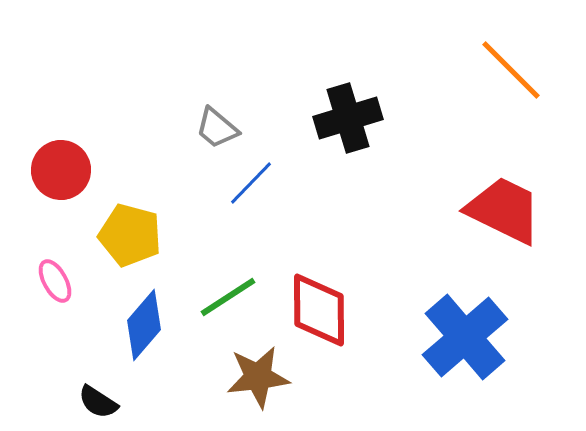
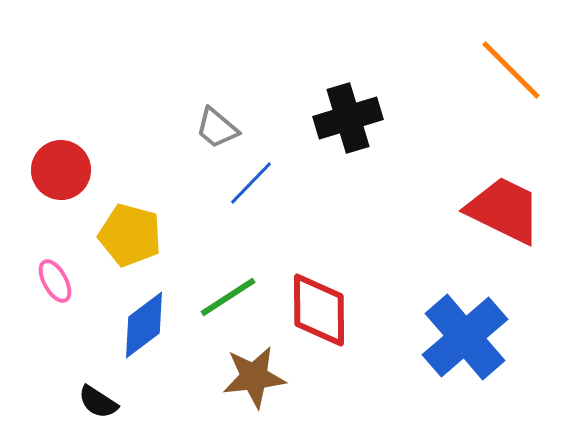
blue diamond: rotated 12 degrees clockwise
brown star: moved 4 px left
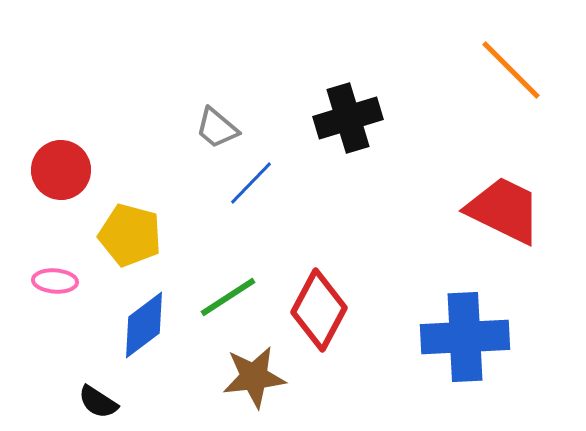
pink ellipse: rotated 57 degrees counterclockwise
red diamond: rotated 28 degrees clockwise
blue cross: rotated 38 degrees clockwise
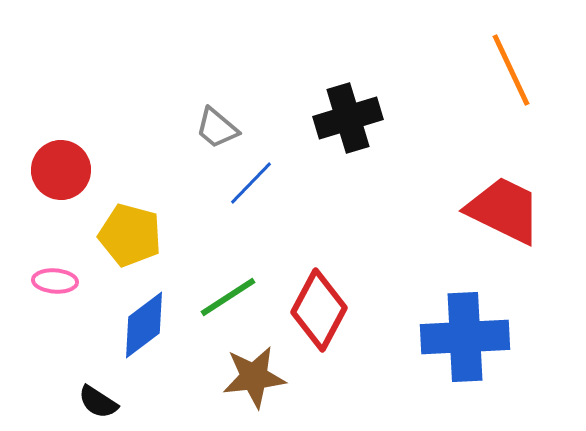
orange line: rotated 20 degrees clockwise
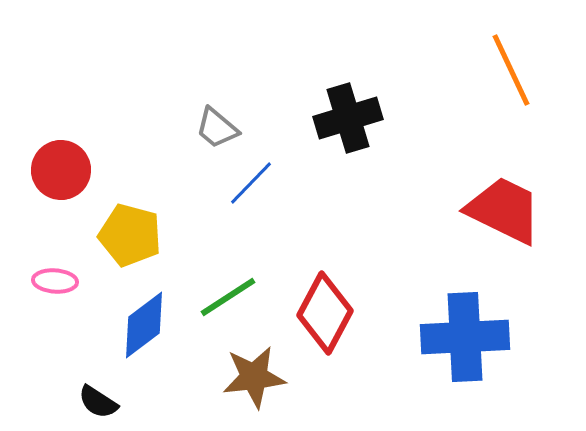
red diamond: moved 6 px right, 3 px down
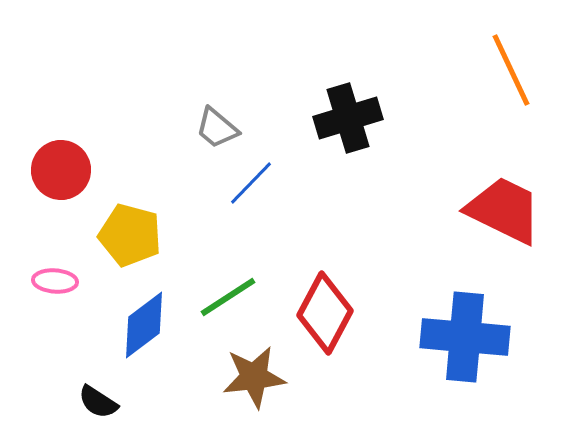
blue cross: rotated 8 degrees clockwise
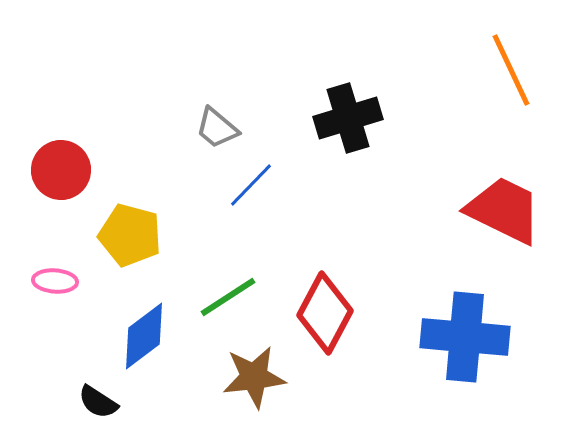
blue line: moved 2 px down
blue diamond: moved 11 px down
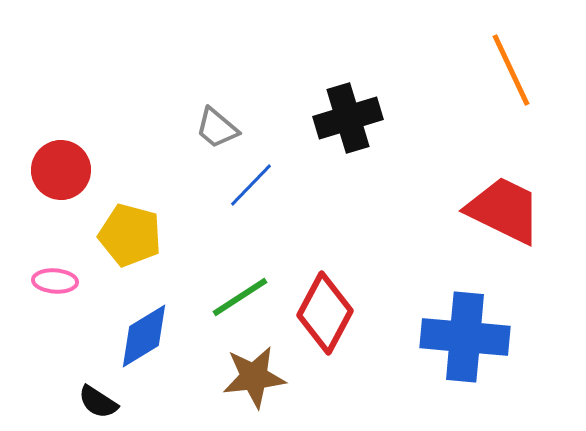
green line: moved 12 px right
blue diamond: rotated 6 degrees clockwise
